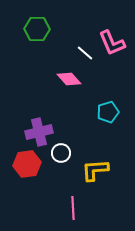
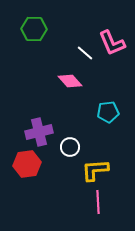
green hexagon: moved 3 px left
pink diamond: moved 1 px right, 2 px down
cyan pentagon: rotated 10 degrees clockwise
white circle: moved 9 px right, 6 px up
pink line: moved 25 px right, 6 px up
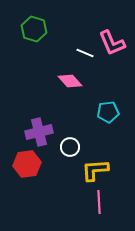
green hexagon: rotated 15 degrees clockwise
white line: rotated 18 degrees counterclockwise
pink line: moved 1 px right
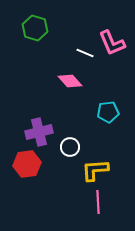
green hexagon: moved 1 px right, 1 px up
pink line: moved 1 px left
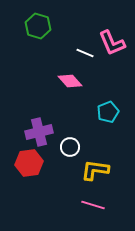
green hexagon: moved 3 px right, 2 px up
cyan pentagon: rotated 15 degrees counterclockwise
red hexagon: moved 2 px right, 1 px up
yellow L-shape: rotated 12 degrees clockwise
pink line: moved 5 px left, 3 px down; rotated 70 degrees counterclockwise
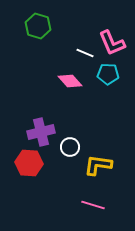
cyan pentagon: moved 38 px up; rotated 25 degrees clockwise
purple cross: moved 2 px right
red hexagon: rotated 12 degrees clockwise
yellow L-shape: moved 3 px right, 5 px up
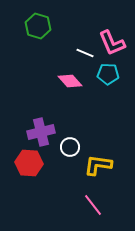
pink line: rotated 35 degrees clockwise
